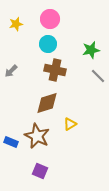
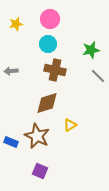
gray arrow: rotated 40 degrees clockwise
yellow triangle: moved 1 px down
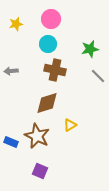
pink circle: moved 1 px right
green star: moved 1 px left, 1 px up
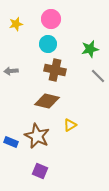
brown diamond: moved 2 px up; rotated 30 degrees clockwise
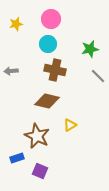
blue rectangle: moved 6 px right, 16 px down; rotated 40 degrees counterclockwise
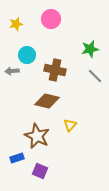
cyan circle: moved 21 px left, 11 px down
gray arrow: moved 1 px right
gray line: moved 3 px left
yellow triangle: rotated 16 degrees counterclockwise
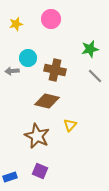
cyan circle: moved 1 px right, 3 px down
blue rectangle: moved 7 px left, 19 px down
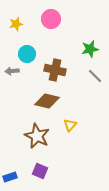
cyan circle: moved 1 px left, 4 px up
